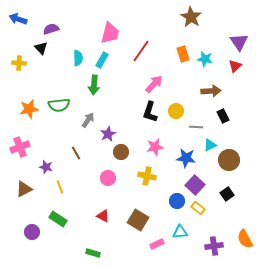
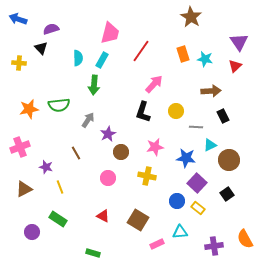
black L-shape at (150, 112): moved 7 px left
purple square at (195, 185): moved 2 px right, 2 px up
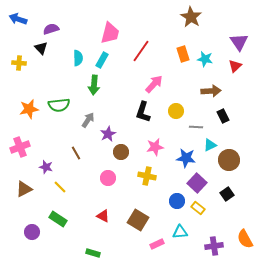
yellow line at (60, 187): rotated 24 degrees counterclockwise
